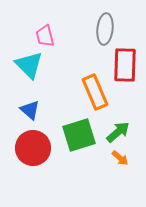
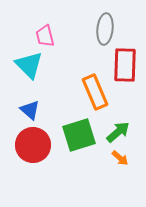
red circle: moved 3 px up
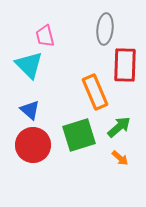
green arrow: moved 1 px right, 5 px up
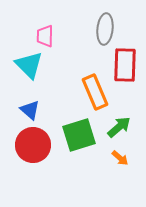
pink trapezoid: rotated 15 degrees clockwise
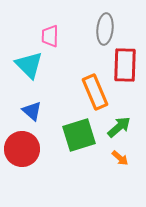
pink trapezoid: moved 5 px right
blue triangle: moved 2 px right, 1 px down
red circle: moved 11 px left, 4 px down
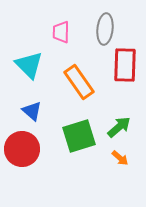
pink trapezoid: moved 11 px right, 4 px up
orange rectangle: moved 16 px left, 10 px up; rotated 12 degrees counterclockwise
green square: moved 1 px down
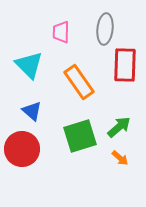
green square: moved 1 px right
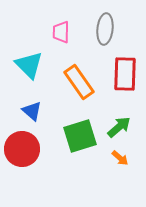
red rectangle: moved 9 px down
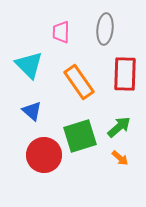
red circle: moved 22 px right, 6 px down
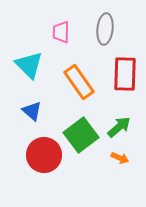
green square: moved 1 px right, 1 px up; rotated 20 degrees counterclockwise
orange arrow: rotated 18 degrees counterclockwise
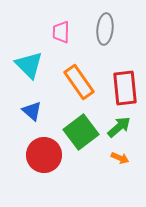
red rectangle: moved 14 px down; rotated 8 degrees counterclockwise
green square: moved 3 px up
